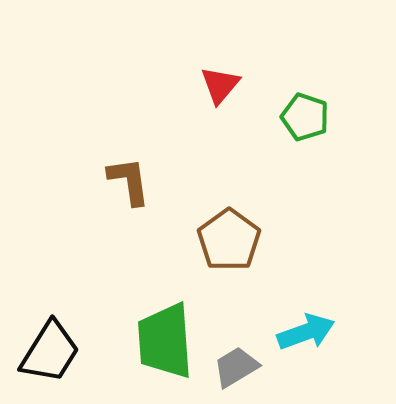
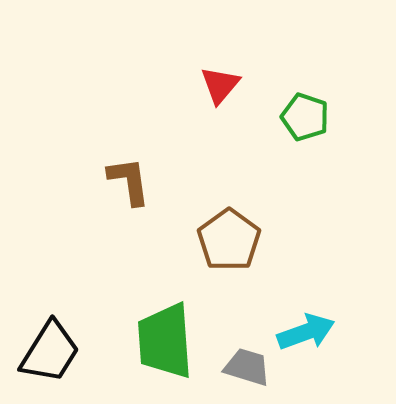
gray trapezoid: moved 11 px right; rotated 48 degrees clockwise
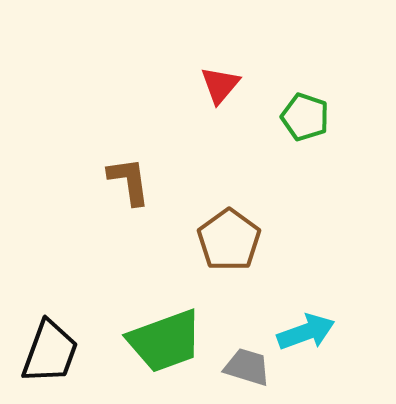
green trapezoid: rotated 106 degrees counterclockwise
black trapezoid: rotated 12 degrees counterclockwise
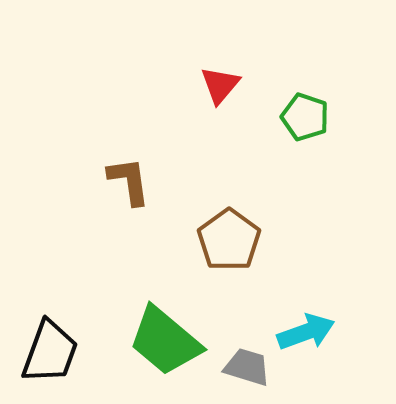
green trapezoid: rotated 60 degrees clockwise
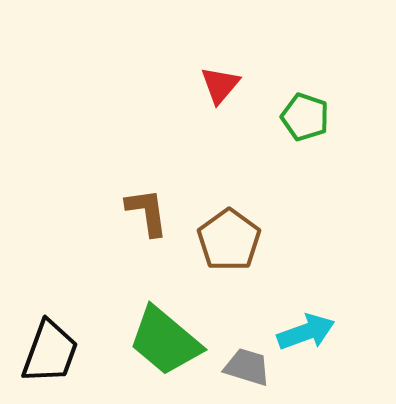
brown L-shape: moved 18 px right, 31 px down
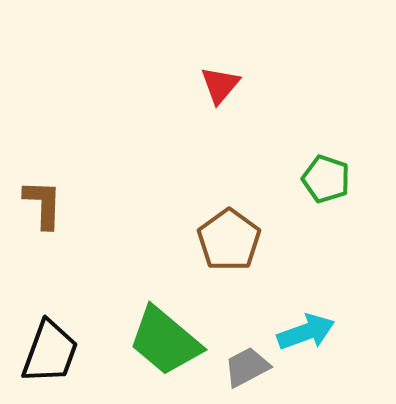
green pentagon: moved 21 px right, 62 px down
brown L-shape: moved 104 px left, 8 px up; rotated 10 degrees clockwise
gray trapezoid: rotated 45 degrees counterclockwise
